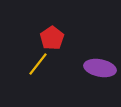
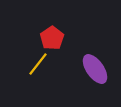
purple ellipse: moved 5 px left, 1 px down; rotated 44 degrees clockwise
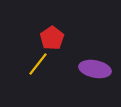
purple ellipse: rotated 44 degrees counterclockwise
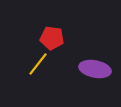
red pentagon: rotated 30 degrees counterclockwise
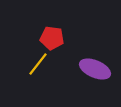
purple ellipse: rotated 12 degrees clockwise
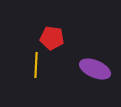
yellow line: moved 2 px left, 1 px down; rotated 35 degrees counterclockwise
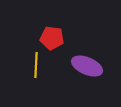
purple ellipse: moved 8 px left, 3 px up
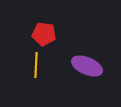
red pentagon: moved 8 px left, 4 px up
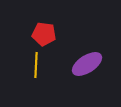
purple ellipse: moved 2 px up; rotated 56 degrees counterclockwise
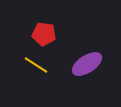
yellow line: rotated 60 degrees counterclockwise
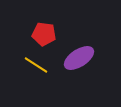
purple ellipse: moved 8 px left, 6 px up
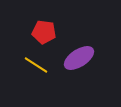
red pentagon: moved 2 px up
